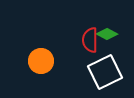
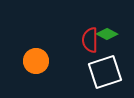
orange circle: moved 5 px left
white square: rotated 8 degrees clockwise
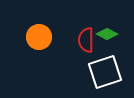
red semicircle: moved 4 px left
orange circle: moved 3 px right, 24 px up
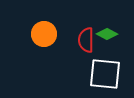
orange circle: moved 5 px right, 3 px up
white square: moved 2 px down; rotated 24 degrees clockwise
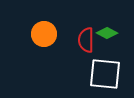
green diamond: moved 1 px up
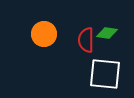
green diamond: rotated 20 degrees counterclockwise
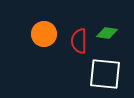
red semicircle: moved 7 px left, 1 px down
